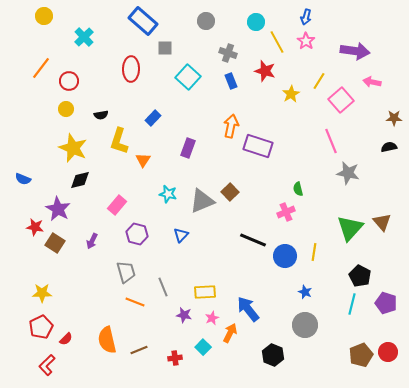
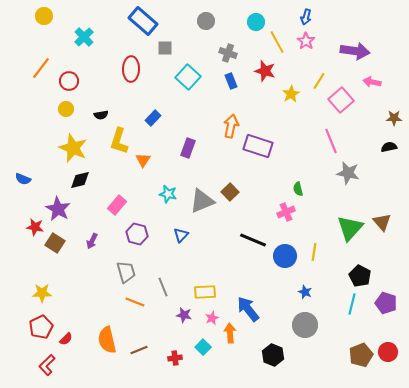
orange arrow at (230, 333): rotated 30 degrees counterclockwise
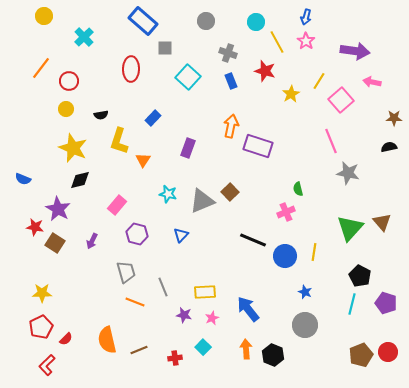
orange arrow at (230, 333): moved 16 px right, 16 px down
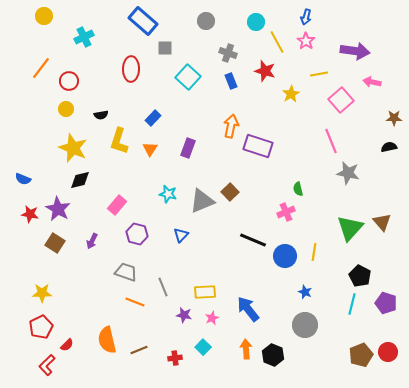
cyan cross at (84, 37): rotated 18 degrees clockwise
yellow line at (319, 81): moved 7 px up; rotated 48 degrees clockwise
orange triangle at (143, 160): moved 7 px right, 11 px up
red star at (35, 227): moved 5 px left, 13 px up
gray trapezoid at (126, 272): rotated 55 degrees counterclockwise
red semicircle at (66, 339): moved 1 px right, 6 px down
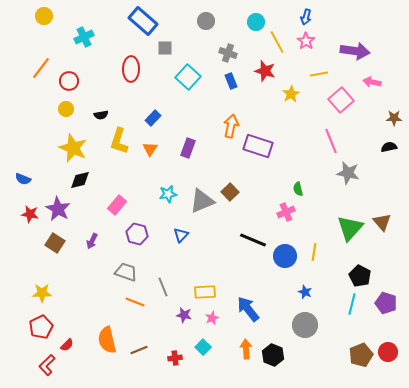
cyan star at (168, 194): rotated 24 degrees counterclockwise
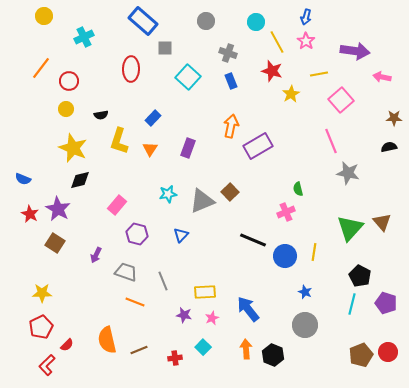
red star at (265, 71): moved 7 px right
pink arrow at (372, 82): moved 10 px right, 5 px up
purple rectangle at (258, 146): rotated 48 degrees counterclockwise
red star at (30, 214): rotated 18 degrees clockwise
purple arrow at (92, 241): moved 4 px right, 14 px down
gray line at (163, 287): moved 6 px up
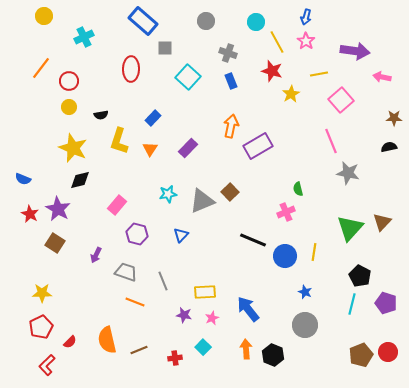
yellow circle at (66, 109): moved 3 px right, 2 px up
purple rectangle at (188, 148): rotated 24 degrees clockwise
brown triangle at (382, 222): rotated 24 degrees clockwise
red semicircle at (67, 345): moved 3 px right, 3 px up
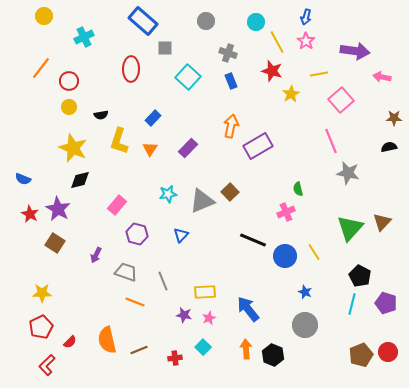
yellow line at (314, 252): rotated 42 degrees counterclockwise
pink star at (212, 318): moved 3 px left
